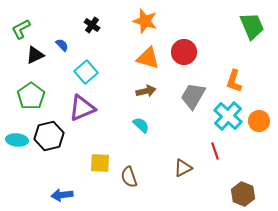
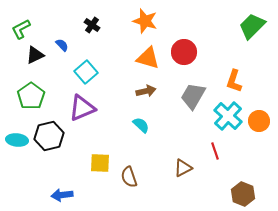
green trapezoid: rotated 112 degrees counterclockwise
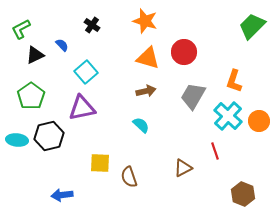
purple triangle: rotated 12 degrees clockwise
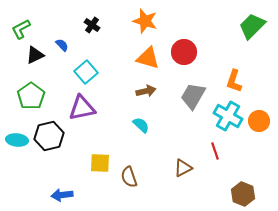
cyan cross: rotated 12 degrees counterclockwise
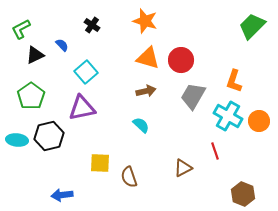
red circle: moved 3 px left, 8 px down
